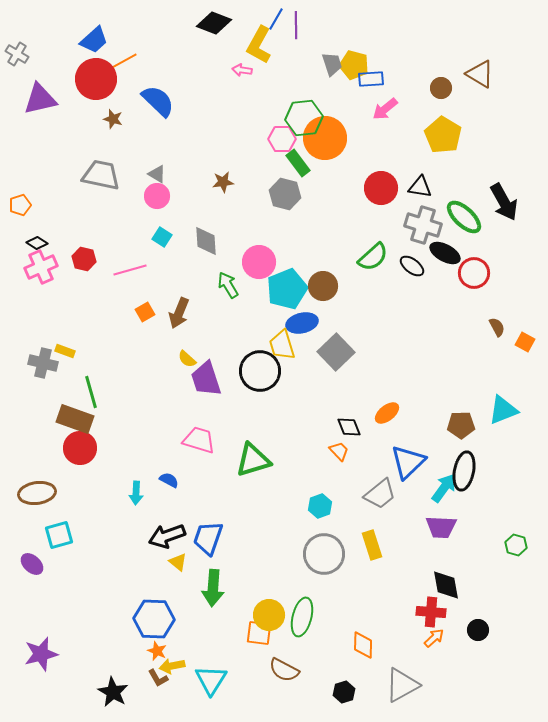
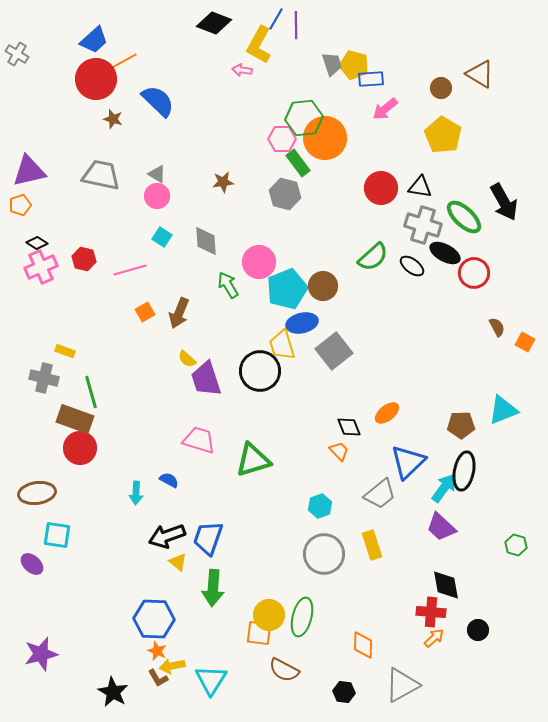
purple triangle at (40, 99): moved 11 px left, 72 px down
gray square at (336, 352): moved 2 px left, 1 px up; rotated 6 degrees clockwise
gray cross at (43, 363): moved 1 px right, 15 px down
purple trapezoid at (441, 527): rotated 40 degrees clockwise
cyan square at (59, 535): moved 2 px left; rotated 24 degrees clockwise
black hexagon at (344, 692): rotated 25 degrees clockwise
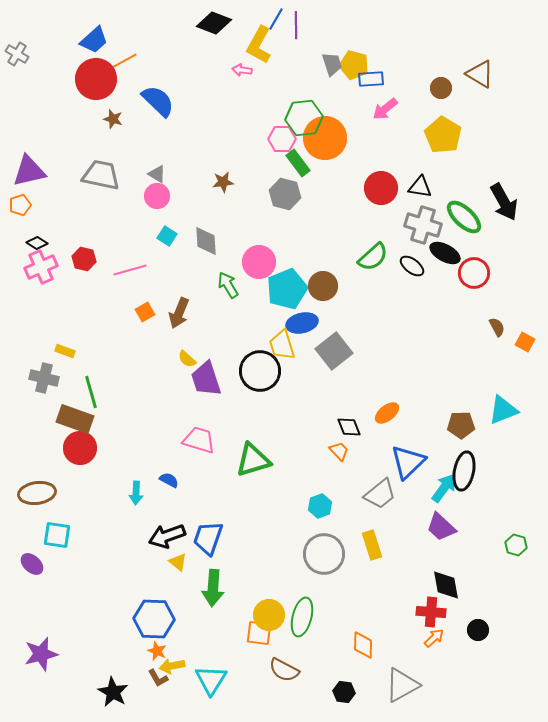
cyan square at (162, 237): moved 5 px right, 1 px up
